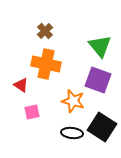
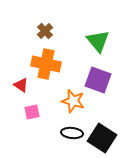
green triangle: moved 2 px left, 5 px up
black square: moved 11 px down
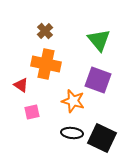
green triangle: moved 1 px right, 1 px up
black square: rotated 8 degrees counterclockwise
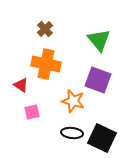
brown cross: moved 2 px up
